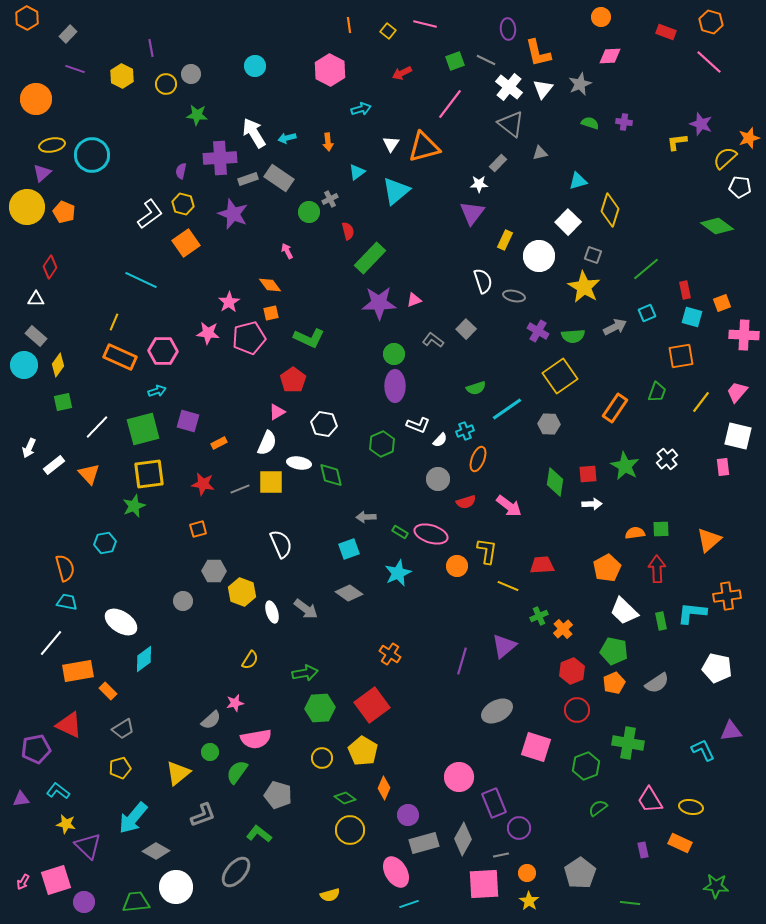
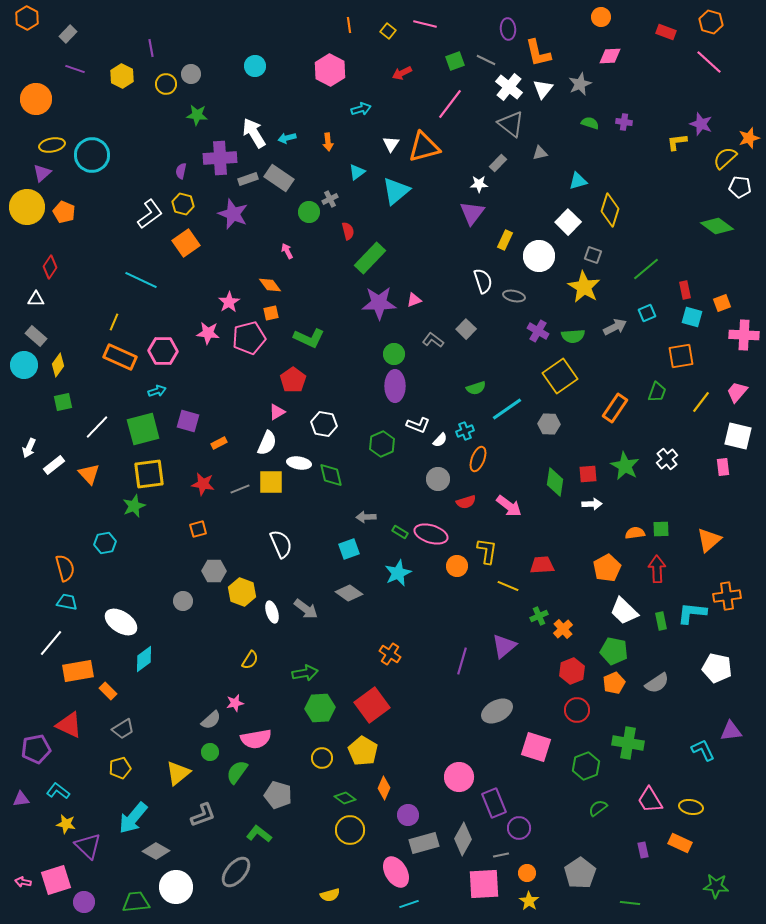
pink arrow at (23, 882): rotated 70 degrees clockwise
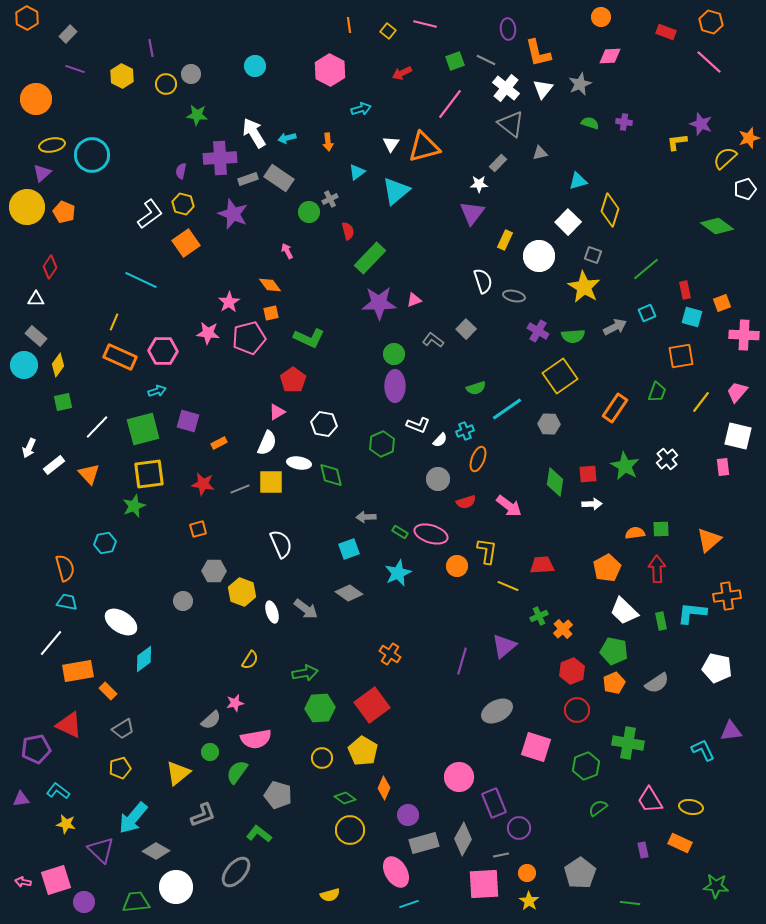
white cross at (509, 87): moved 3 px left, 1 px down
white pentagon at (740, 187): moved 5 px right, 2 px down; rotated 25 degrees counterclockwise
purple triangle at (88, 846): moved 13 px right, 4 px down
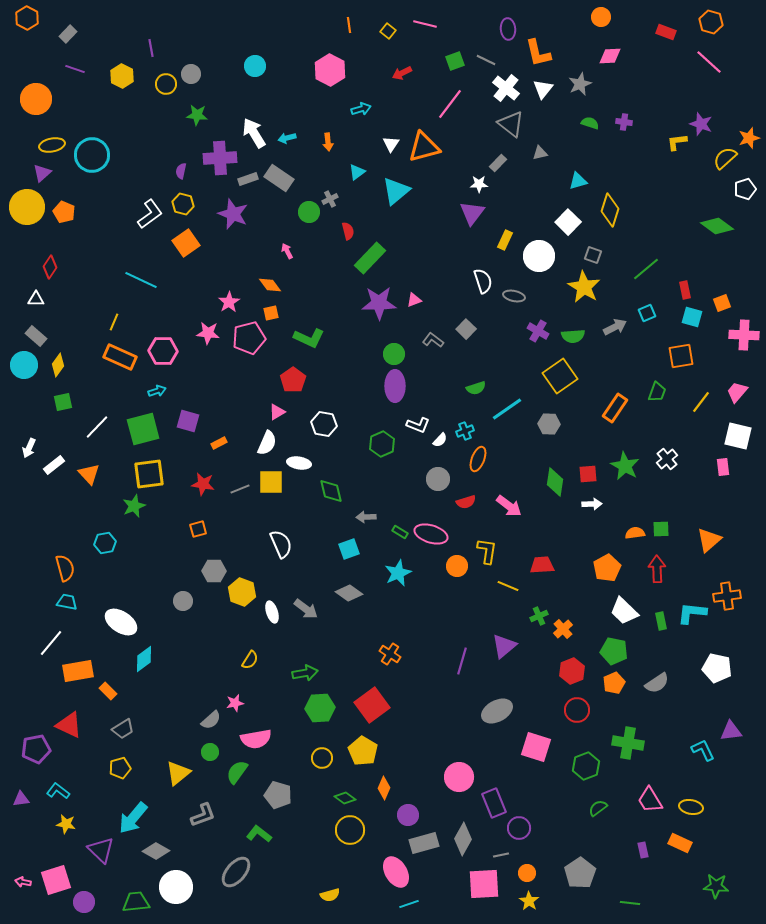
green diamond at (331, 475): moved 16 px down
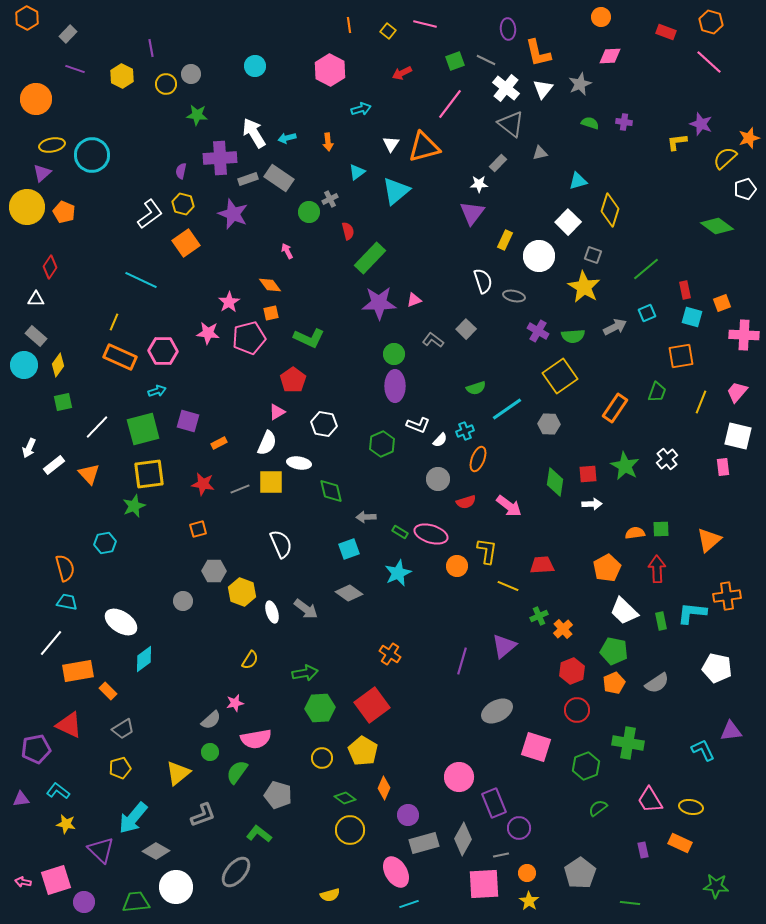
yellow line at (701, 402): rotated 15 degrees counterclockwise
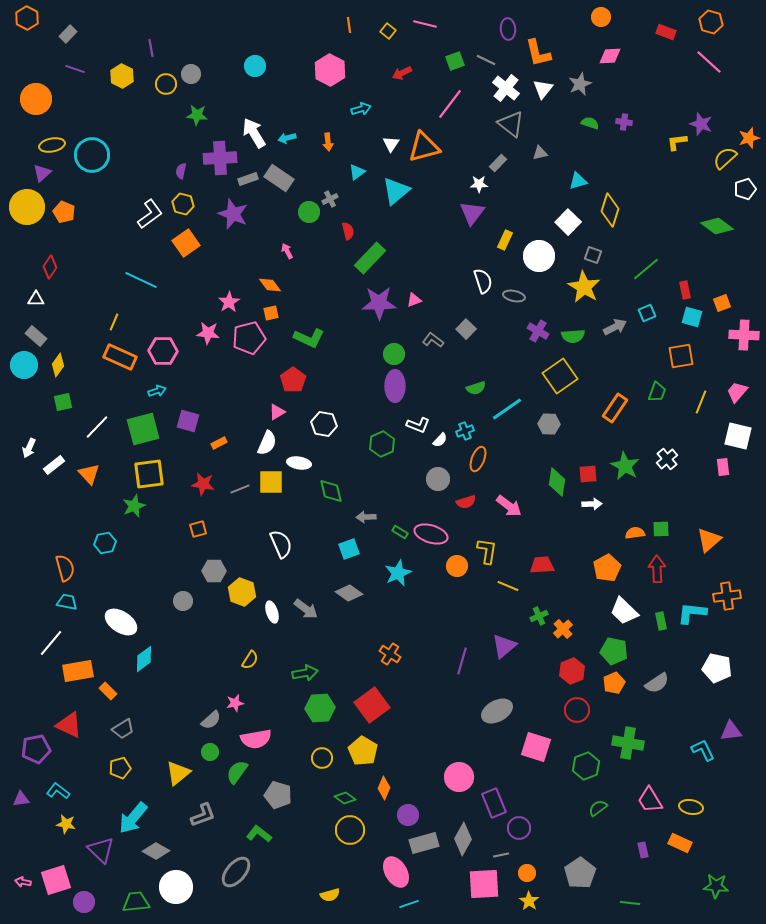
green diamond at (555, 482): moved 2 px right
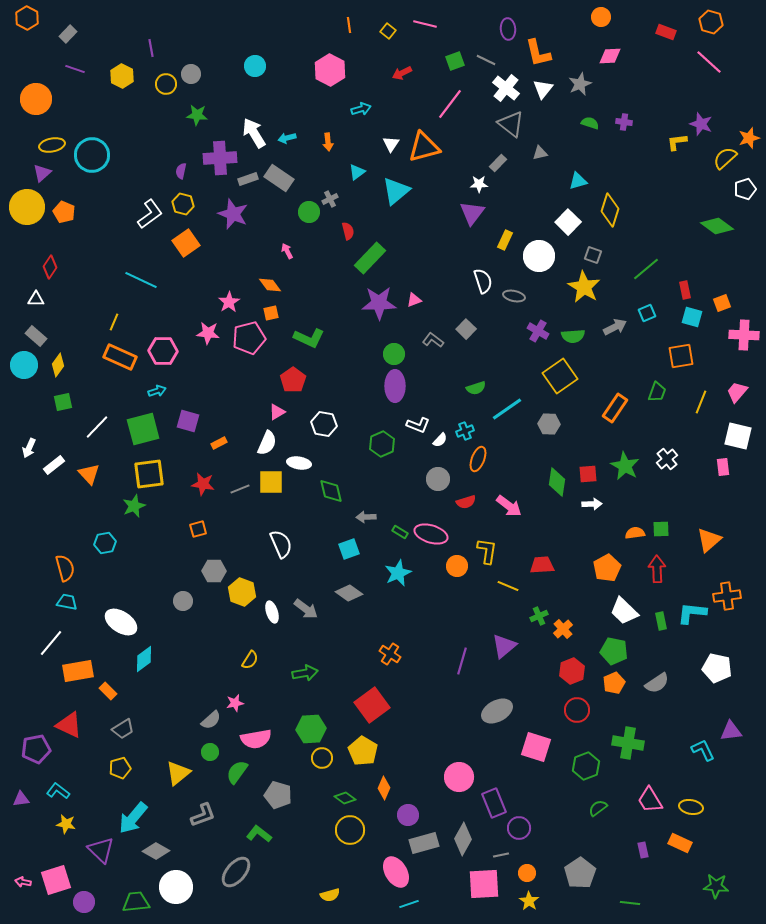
green hexagon at (320, 708): moved 9 px left, 21 px down
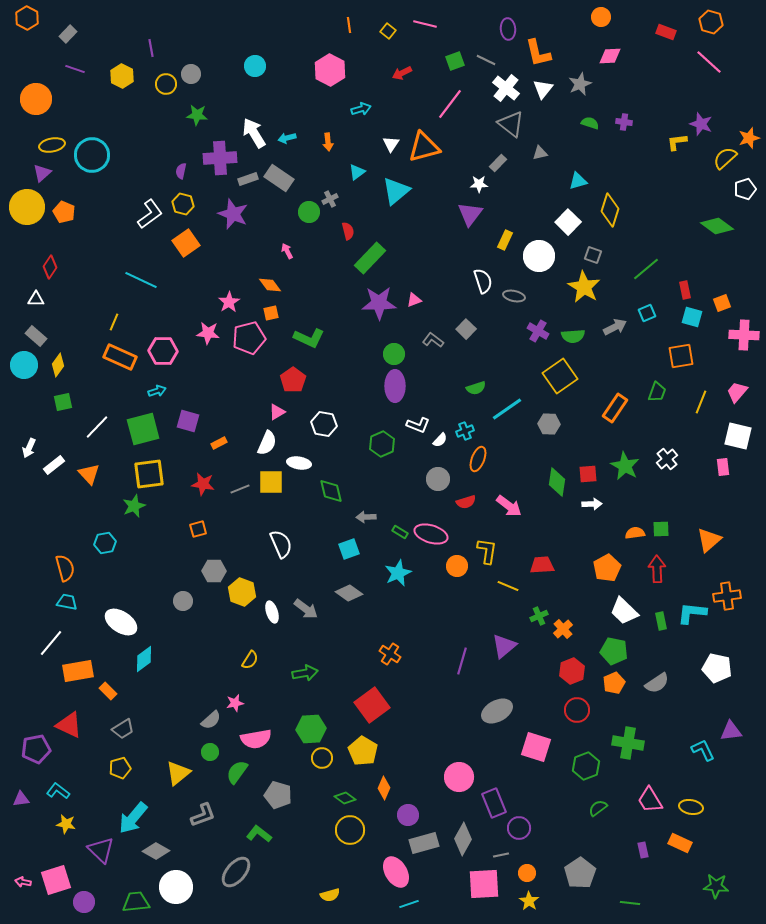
purple triangle at (472, 213): moved 2 px left, 1 px down
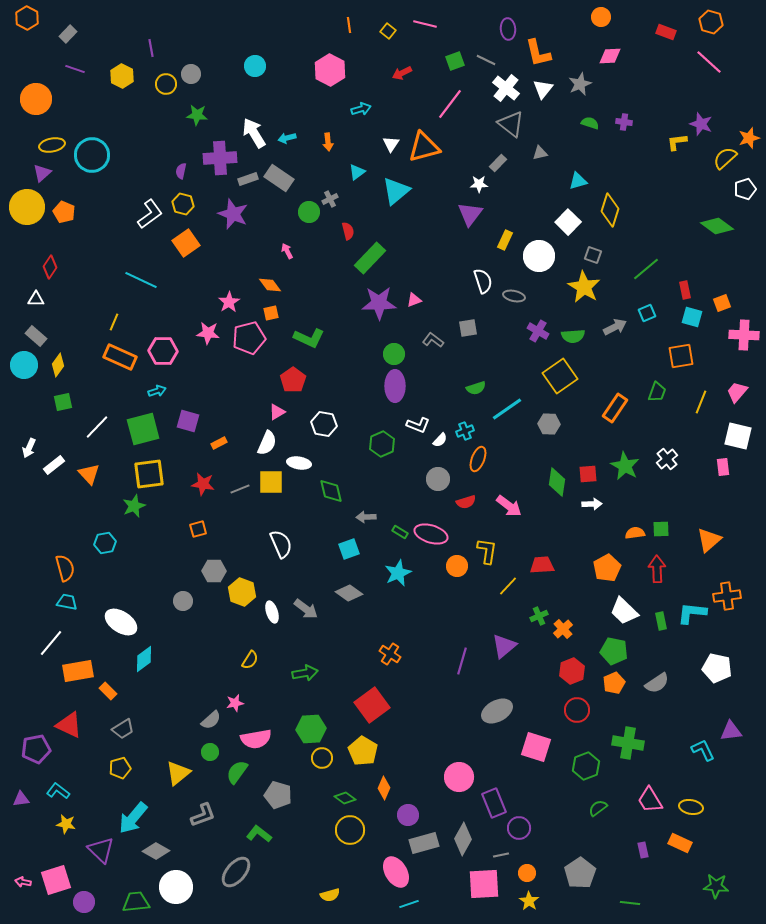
gray square at (466, 329): moved 2 px right, 1 px up; rotated 36 degrees clockwise
yellow line at (508, 586): rotated 70 degrees counterclockwise
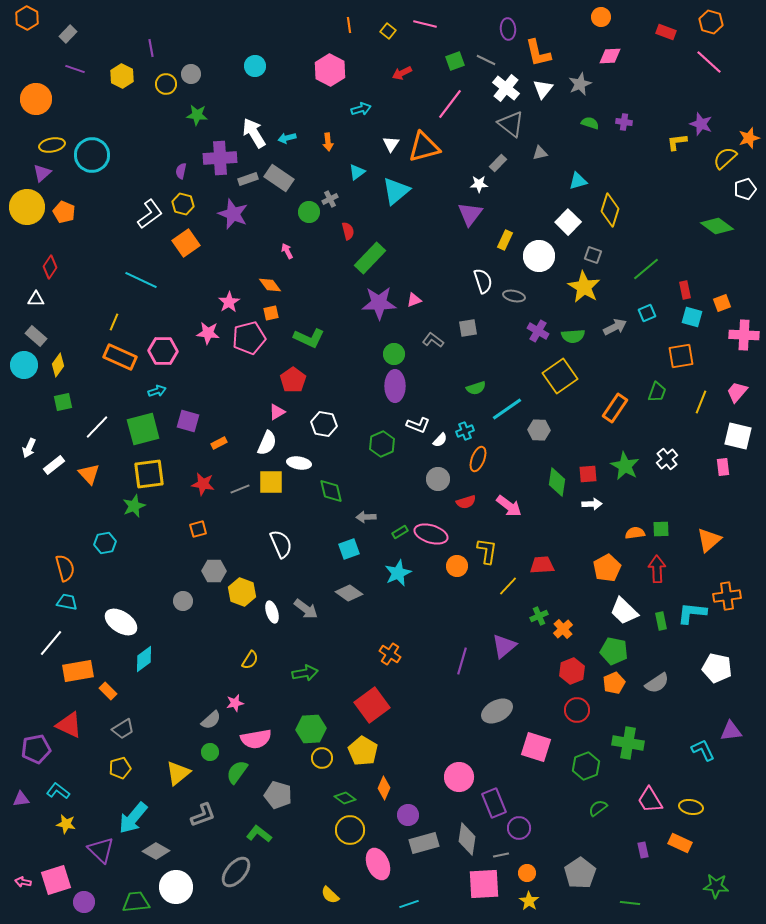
gray hexagon at (549, 424): moved 10 px left, 6 px down
green rectangle at (400, 532): rotated 63 degrees counterclockwise
gray diamond at (463, 839): moved 4 px right; rotated 20 degrees counterclockwise
pink ellipse at (396, 872): moved 18 px left, 8 px up; rotated 8 degrees clockwise
yellow semicircle at (330, 895): rotated 60 degrees clockwise
